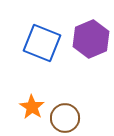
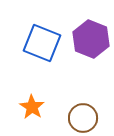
purple hexagon: rotated 15 degrees counterclockwise
brown circle: moved 18 px right
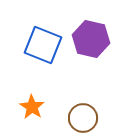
purple hexagon: rotated 9 degrees counterclockwise
blue square: moved 1 px right, 2 px down
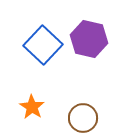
purple hexagon: moved 2 px left
blue square: rotated 21 degrees clockwise
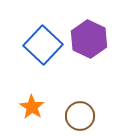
purple hexagon: rotated 12 degrees clockwise
brown circle: moved 3 px left, 2 px up
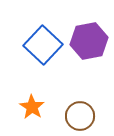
purple hexagon: moved 2 px down; rotated 24 degrees clockwise
